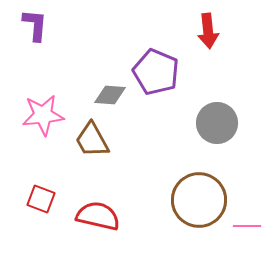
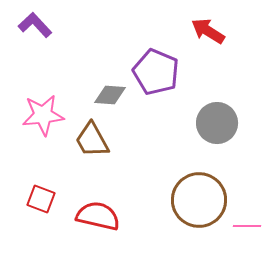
purple L-shape: rotated 48 degrees counterclockwise
red arrow: rotated 128 degrees clockwise
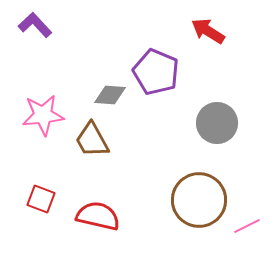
pink line: rotated 28 degrees counterclockwise
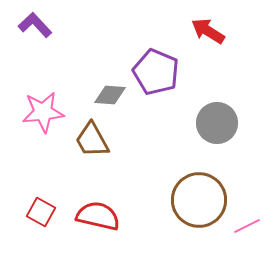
pink star: moved 3 px up
red square: moved 13 px down; rotated 8 degrees clockwise
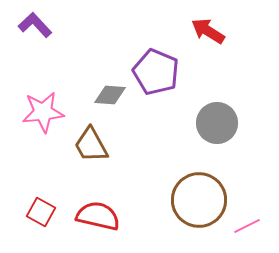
brown trapezoid: moved 1 px left, 5 px down
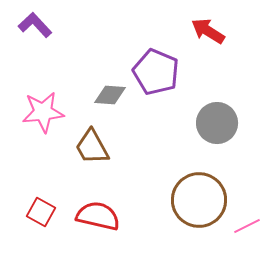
brown trapezoid: moved 1 px right, 2 px down
